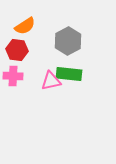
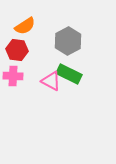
green rectangle: rotated 20 degrees clockwise
pink triangle: rotated 40 degrees clockwise
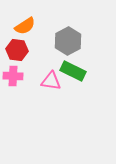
green rectangle: moved 4 px right, 3 px up
pink triangle: rotated 20 degrees counterclockwise
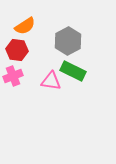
pink cross: rotated 24 degrees counterclockwise
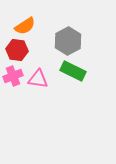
pink triangle: moved 13 px left, 2 px up
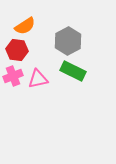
pink triangle: rotated 20 degrees counterclockwise
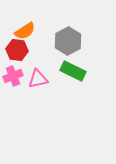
orange semicircle: moved 5 px down
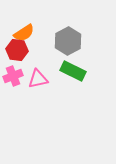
orange semicircle: moved 1 px left, 2 px down
